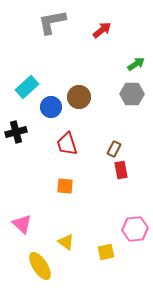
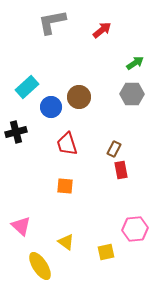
green arrow: moved 1 px left, 1 px up
pink triangle: moved 1 px left, 2 px down
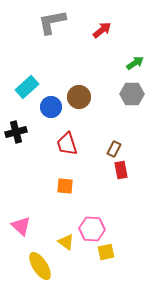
pink hexagon: moved 43 px left; rotated 10 degrees clockwise
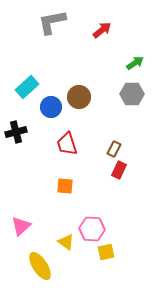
red rectangle: moved 2 px left; rotated 36 degrees clockwise
pink triangle: rotated 35 degrees clockwise
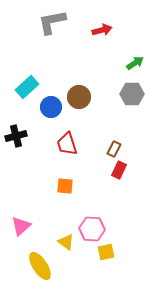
red arrow: rotated 24 degrees clockwise
black cross: moved 4 px down
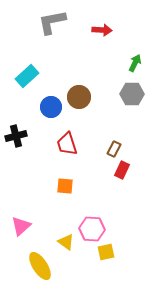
red arrow: rotated 18 degrees clockwise
green arrow: rotated 30 degrees counterclockwise
cyan rectangle: moved 11 px up
red rectangle: moved 3 px right
